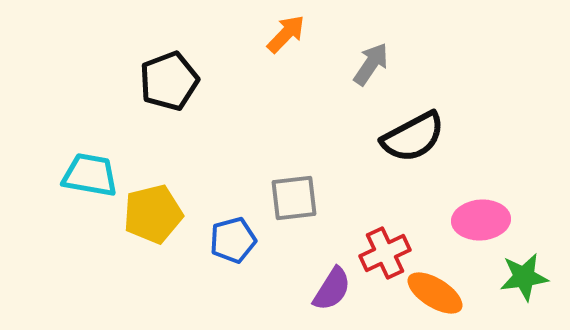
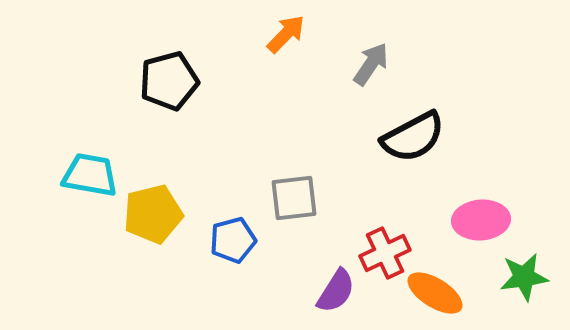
black pentagon: rotated 6 degrees clockwise
purple semicircle: moved 4 px right, 2 px down
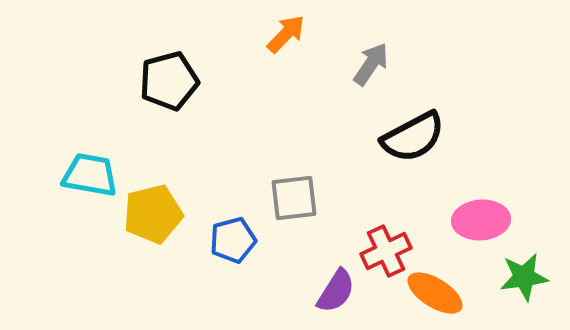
red cross: moved 1 px right, 2 px up
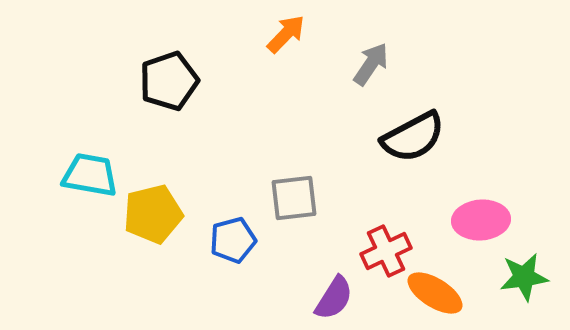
black pentagon: rotated 4 degrees counterclockwise
purple semicircle: moved 2 px left, 7 px down
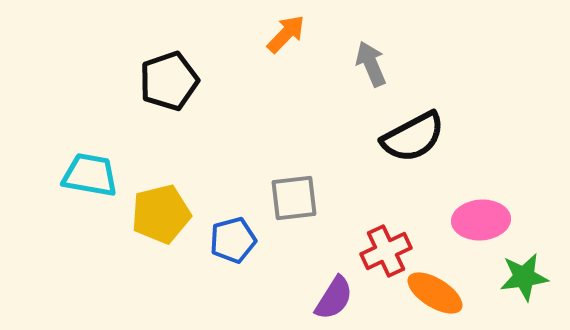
gray arrow: rotated 57 degrees counterclockwise
yellow pentagon: moved 8 px right
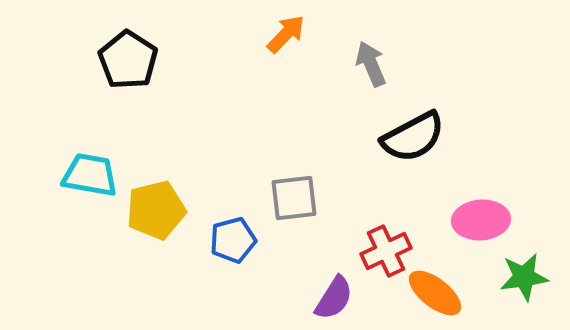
black pentagon: moved 41 px left, 21 px up; rotated 20 degrees counterclockwise
yellow pentagon: moved 5 px left, 4 px up
orange ellipse: rotated 6 degrees clockwise
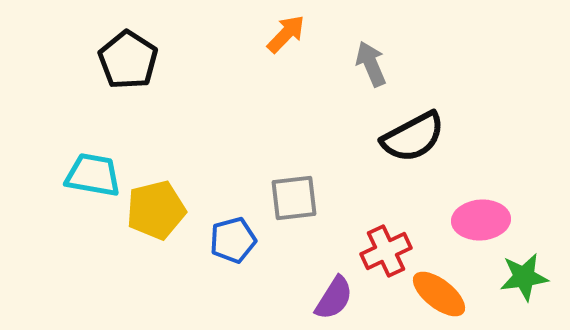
cyan trapezoid: moved 3 px right
orange ellipse: moved 4 px right, 1 px down
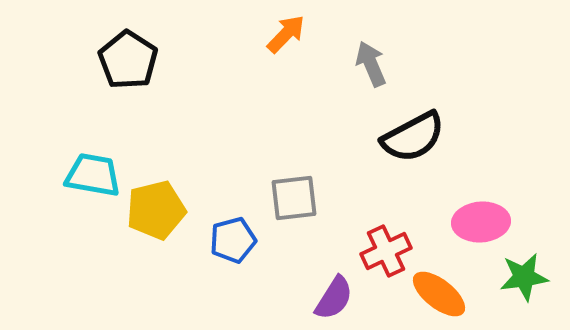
pink ellipse: moved 2 px down
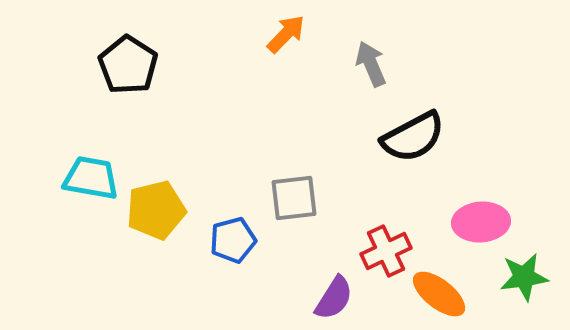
black pentagon: moved 5 px down
cyan trapezoid: moved 2 px left, 3 px down
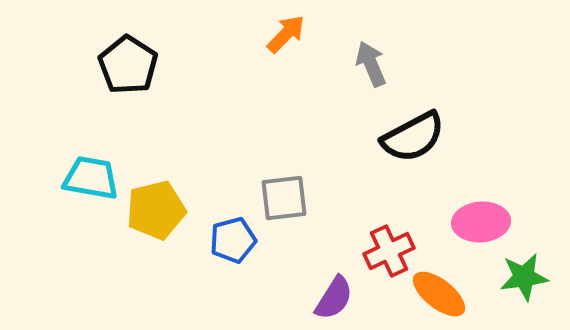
gray square: moved 10 px left
red cross: moved 3 px right
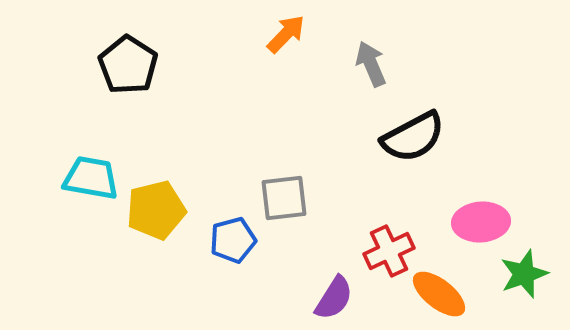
green star: moved 3 px up; rotated 12 degrees counterclockwise
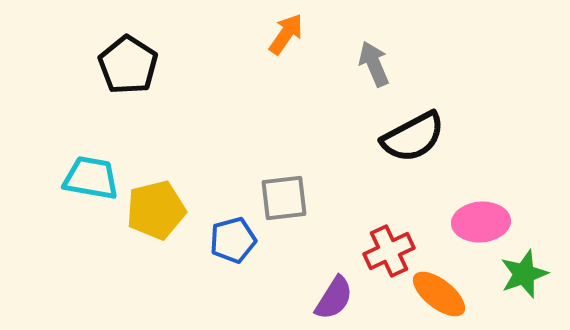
orange arrow: rotated 9 degrees counterclockwise
gray arrow: moved 3 px right
